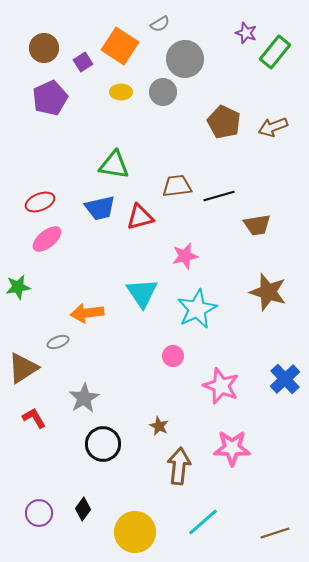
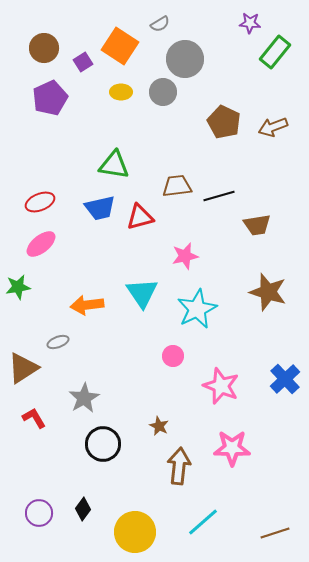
purple star at (246, 33): moved 4 px right, 10 px up; rotated 15 degrees counterclockwise
pink ellipse at (47, 239): moved 6 px left, 5 px down
orange arrow at (87, 313): moved 8 px up
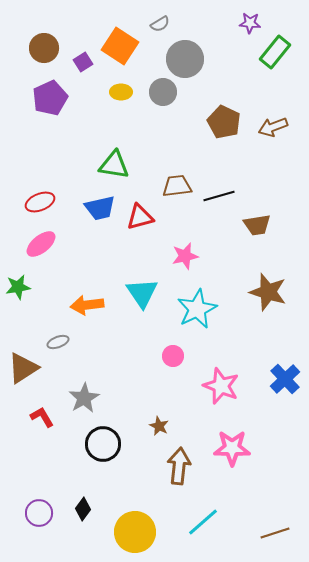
red L-shape at (34, 418): moved 8 px right, 1 px up
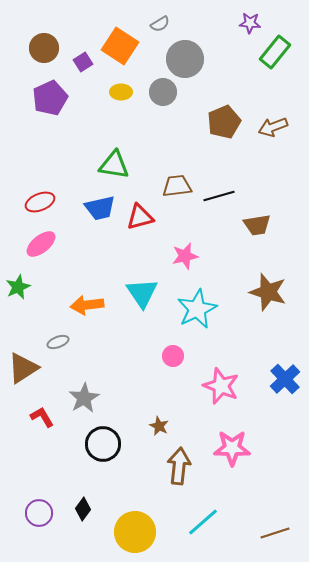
brown pentagon at (224, 122): rotated 24 degrees clockwise
green star at (18, 287): rotated 15 degrees counterclockwise
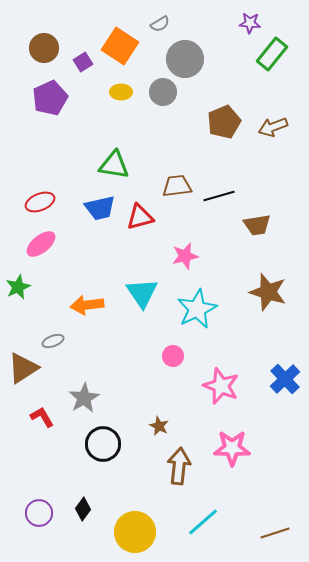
green rectangle at (275, 52): moved 3 px left, 2 px down
gray ellipse at (58, 342): moved 5 px left, 1 px up
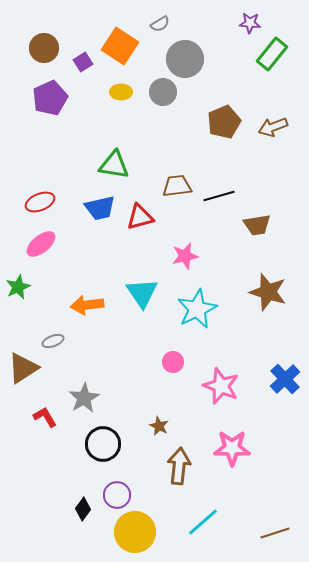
pink circle at (173, 356): moved 6 px down
red L-shape at (42, 417): moved 3 px right
purple circle at (39, 513): moved 78 px right, 18 px up
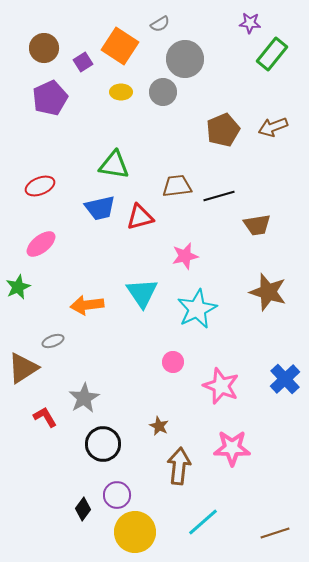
brown pentagon at (224, 122): moved 1 px left, 8 px down
red ellipse at (40, 202): moved 16 px up
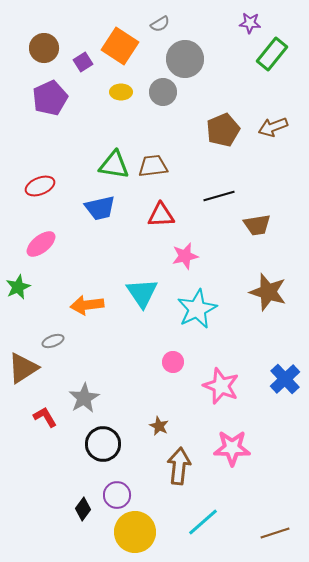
brown trapezoid at (177, 186): moved 24 px left, 20 px up
red triangle at (140, 217): moved 21 px right, 2 px up; rotated 12 degrees clockwise
